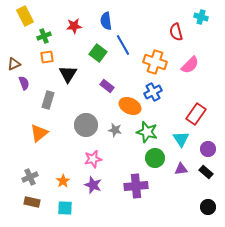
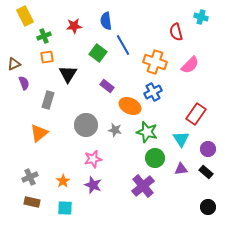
purple cross: moved 7 px right; rotated 35 degrees counterclockwise
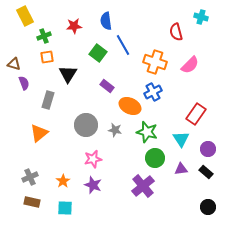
brown triangle: rotated 40 degrees clockwise
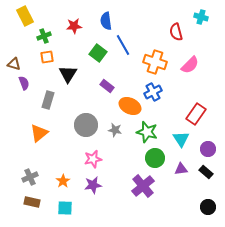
purple star: rotated 30 degrees counterclockwise
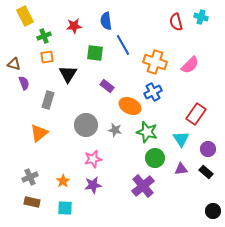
red semicircle: moved 10 px up
green square: moved 3 px left; rotated 30 degrees counterclockwise
black circle: moved 5 px right, 4 px down
